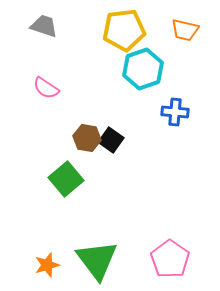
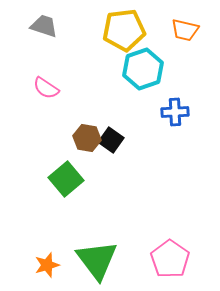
blue cross: rotated 8 degrees counterclockwise
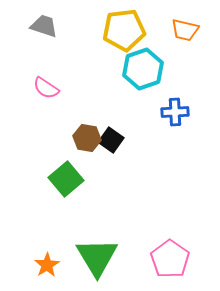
green triangle: moved 3 px up; rotated 6 degrees clockwise
orange star: rotated 15 degrees counterclockwise
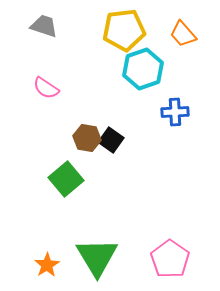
orange trapezoid: moved 2 px left, 4 px down; rotated 36 degrees clockwise
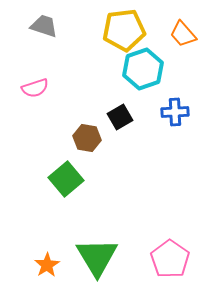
pink semicircle: moved 11 px left; rotated 52 degrees counterclockwise
black square: moved 9 px right, 23 px up; rotated 25 degrees clockwise
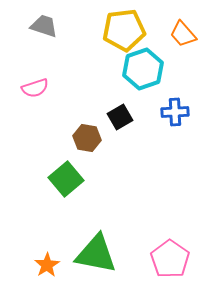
green triangle: moved 1 px left, 3 px up; rotated 48 degrees counterclockwise
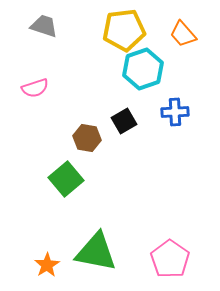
black square: moved 4 px right, 4 px down
green triangle: moved 2 px up
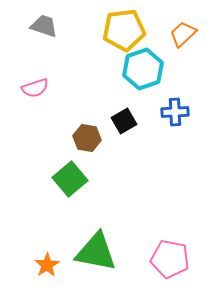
orange trapezoid: rotated 88 degrees clockwise
green square: moved 4 px right
pink pentagon: rotated 24 degrees counterclockwise
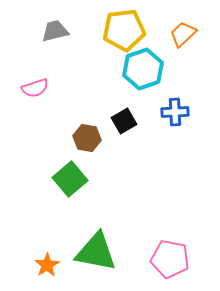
gray trapezoid: moved 11 px right, 5 px down; rotated 32 degrees counterclockwise
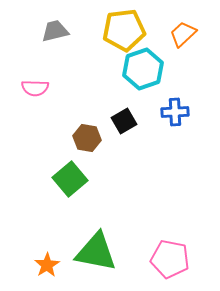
pink semicircle: rotated 20 degrees clockwise
